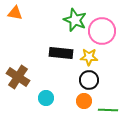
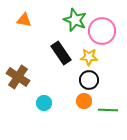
orange triangle: moved 9 px right, 7 px down
black rectangle: rotated 50 degrees clockwise
cyan circle: moved 2 px left, 5 px down
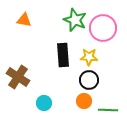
pink circle: moved 1 px right, 3 px up
black rectangle: moved 2 px right, 2 px down; rotated 30 degrees clockwise
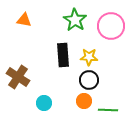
green star: rotated 10 degrees clockwise
pink circle: moved 8 px right, 2 px up
